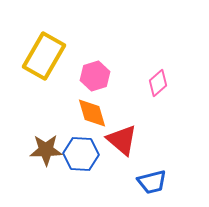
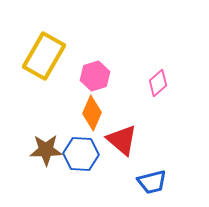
orange diamond: rotated 40 degrees clockwise
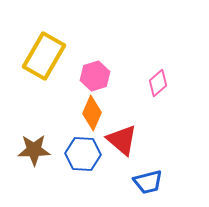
brown star: moved 12 px left
blue hexagon: moved 2 px right
blue trapezoid: moved 4 px left
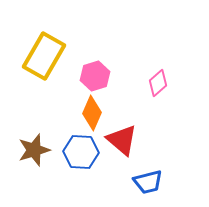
brown star: rotated 16 degrees counterclockwise
blue hexagon: moved 2 px left, 2 px up
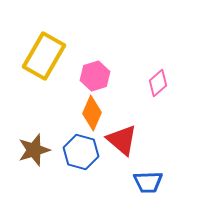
blue hexagon: rotated 12 degrees clockwise
blue trapezoid: rotated 12 degrees clockwise
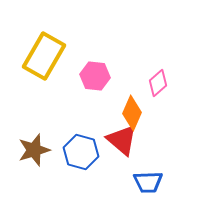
pink hexagon: rotated 24 degrees clockwise
orange diamond: moved 40 px right
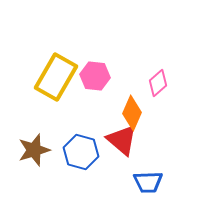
yellow rectangle: moved 12 px right, 21 px down
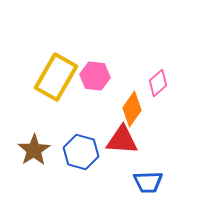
orange diamond: moved 4 px up; rotated 12 degrees clockwise
red triangle: rotated 36 degrees counterclockwise
brown star: rotated 16 degrees counterclockwise
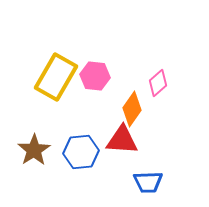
blue hexagon: rotated 20 degrees counterclockwise
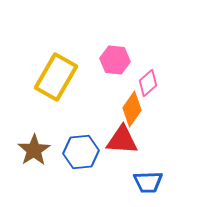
pink hexagon: moved 20 px right, 16 px up
pink diamond: moved 10 px left
